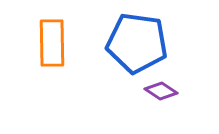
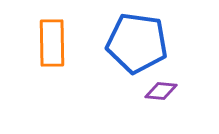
purple diamond: rotated 28 degrees counterclockwise
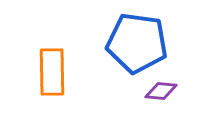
orange rectangle: moved 29 px down
